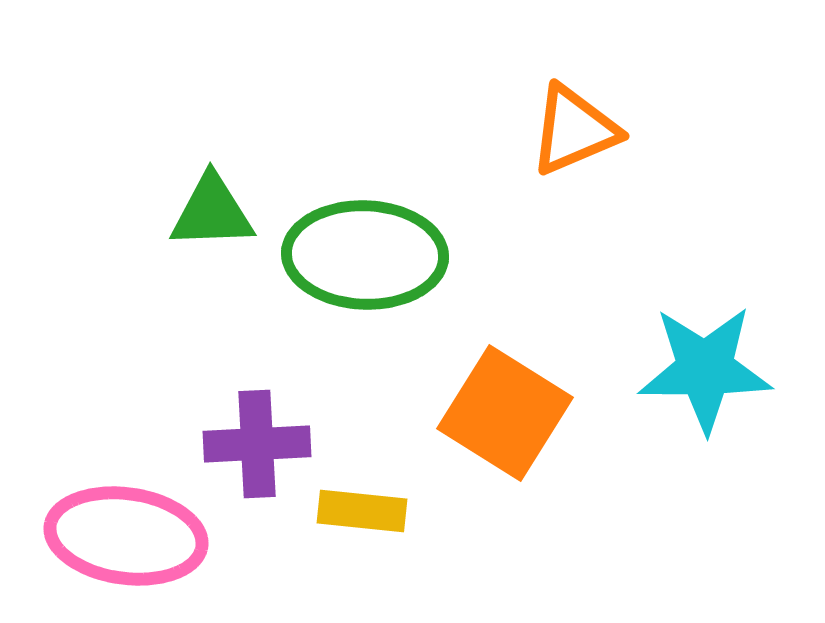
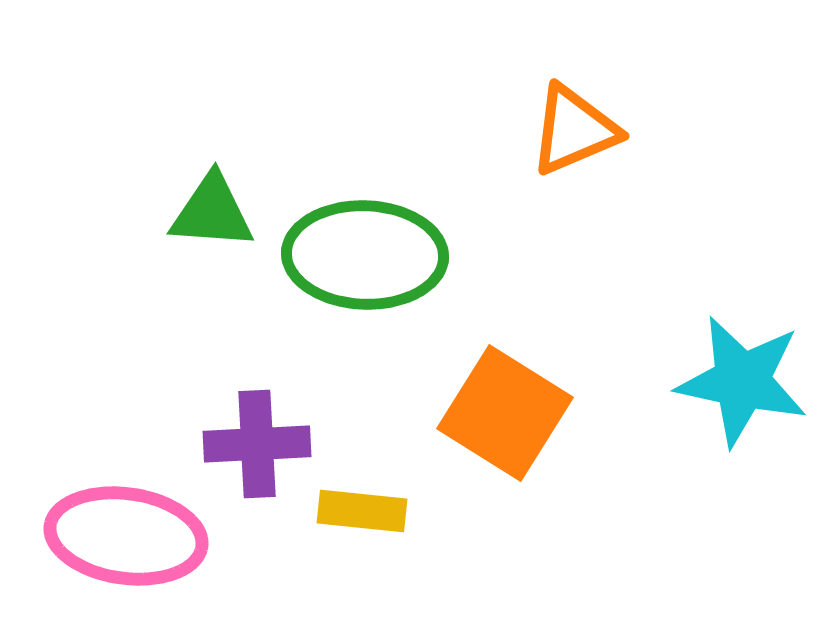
green triangle: rotated 6 degrees clockwise
cyan star: moved 37 px right, 12 px down; rotated 12 degrees clockwise
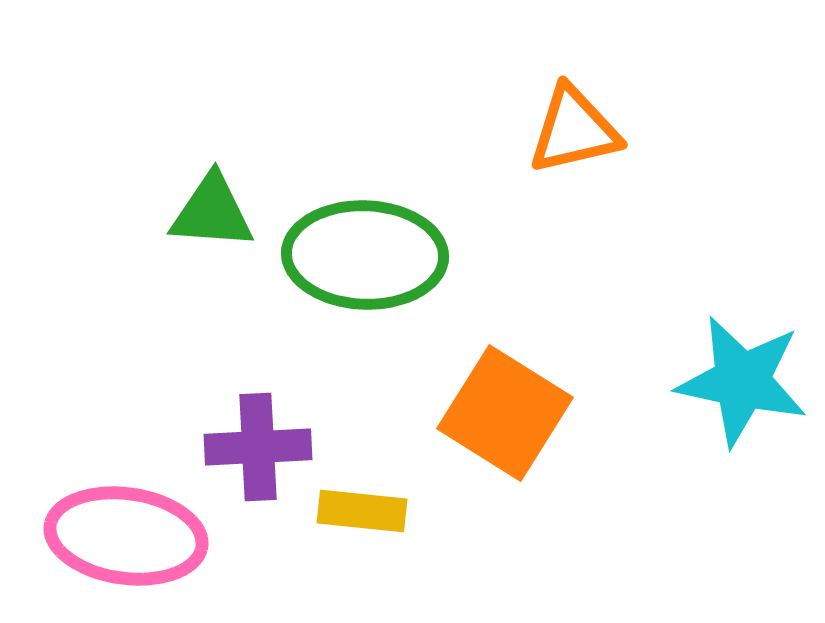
orange triangle: rotated 10 degrees clockwise
purple cross: moved 1 px right, 3 px down
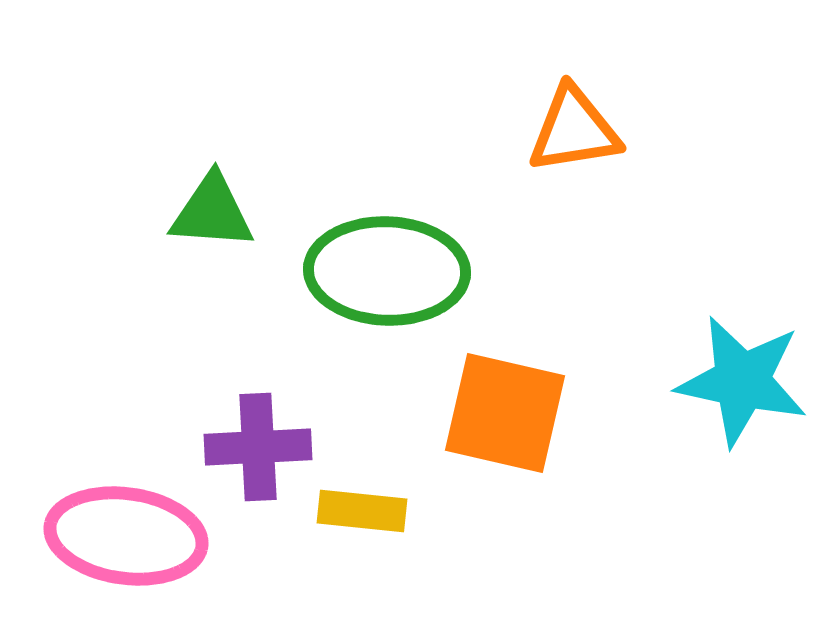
orange triangle: rotated 4 degrees clockwise
green ellipse: moved 22 px right, 16 px down
orange square: rotated 19 degrees counterclockwise
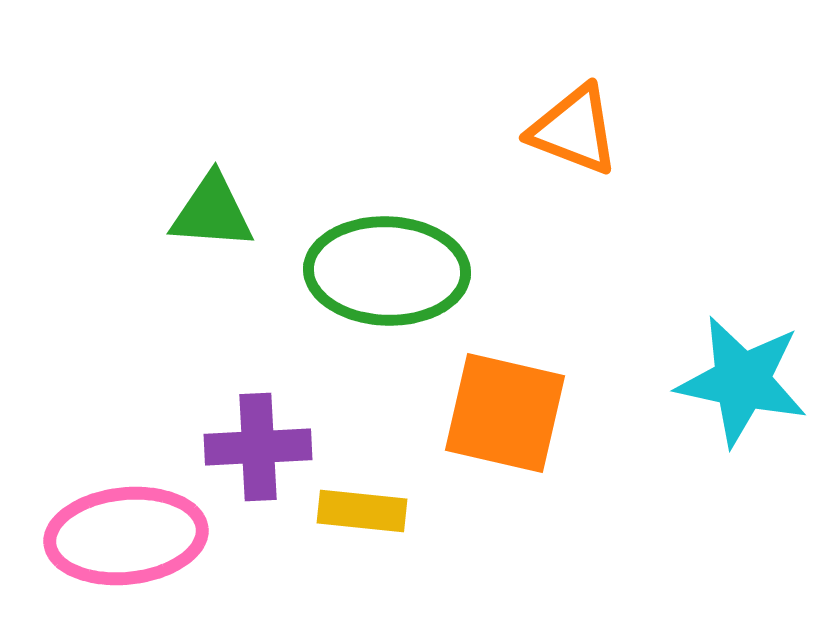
orange triangle: rotated 30 degrees clockwise
pink ellipse: rotated 14 degrees counterclockwise
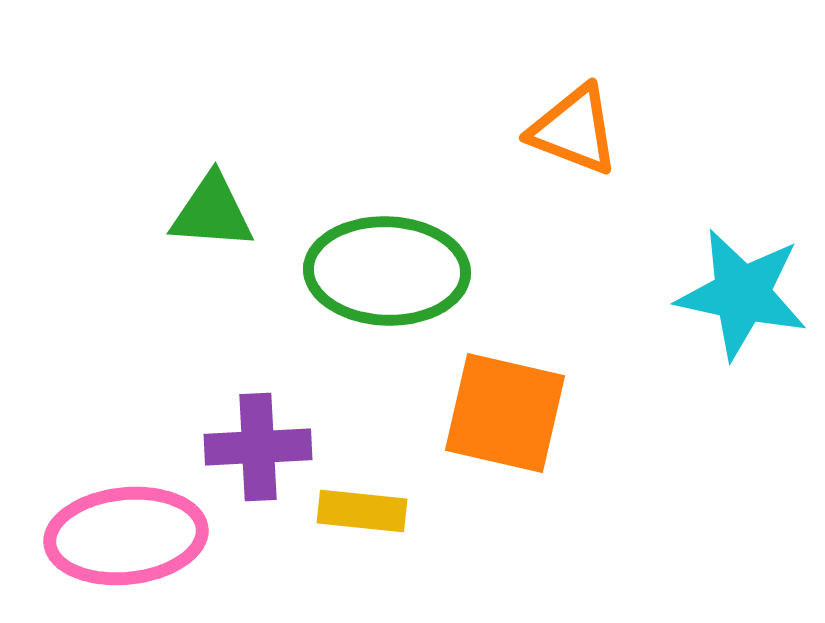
cyan star: moved 87 px up
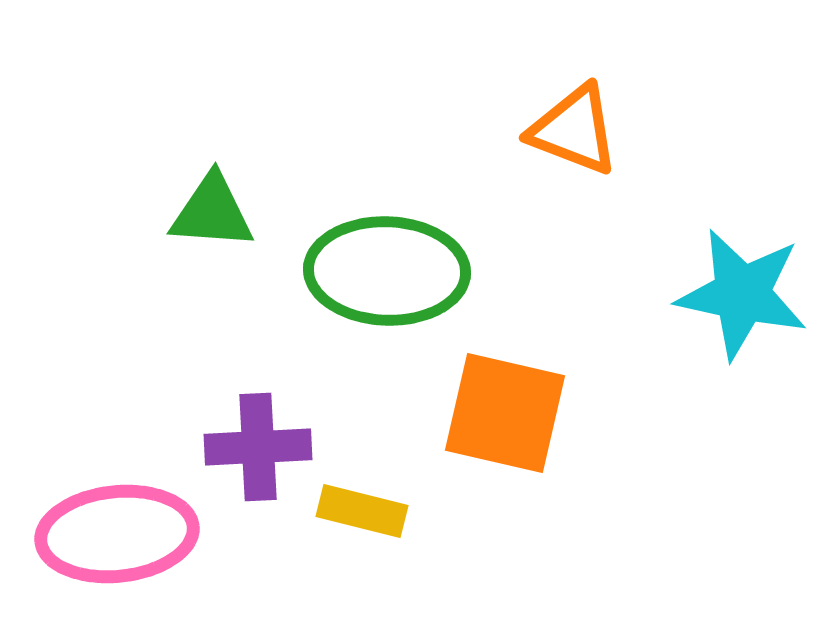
yellow rectangle: rotated 8 degrees clockwise
pink ellipse: moved 9 px left, 2 px up
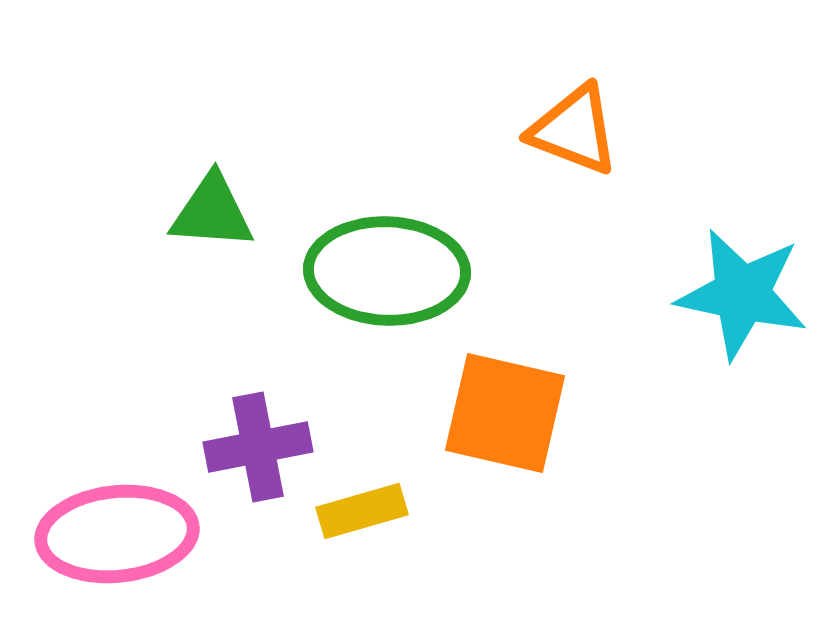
purple cross: rotated 8 degrees counterclockwise
yellow rectangle: rotated 30 degrees counterclockwise
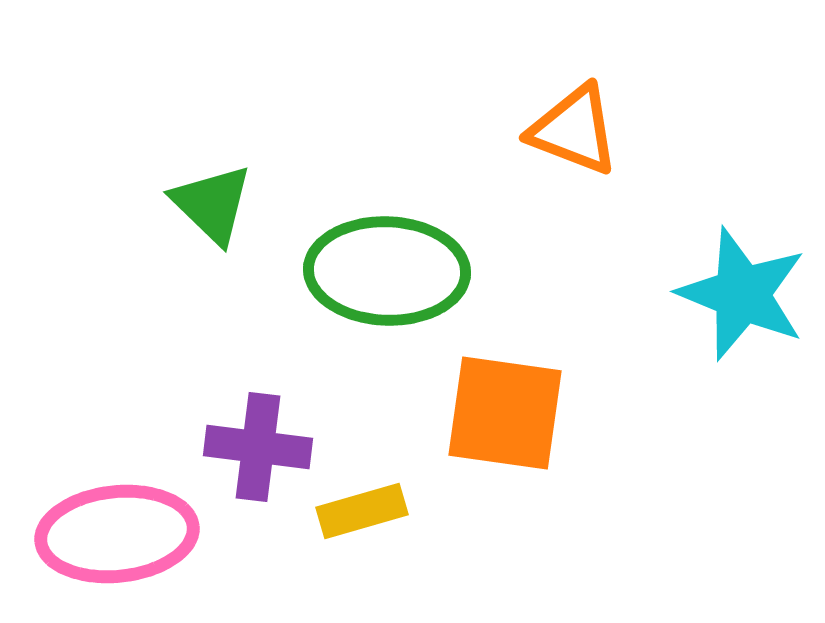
green triangle: moved 8 px up; rotated 40 degrees clockwise
cyan star: rotated 10 degrees clockwise
orange square: rotated 5 degrees counterclockwise
purple cross: rotated 18 degrees clockwise
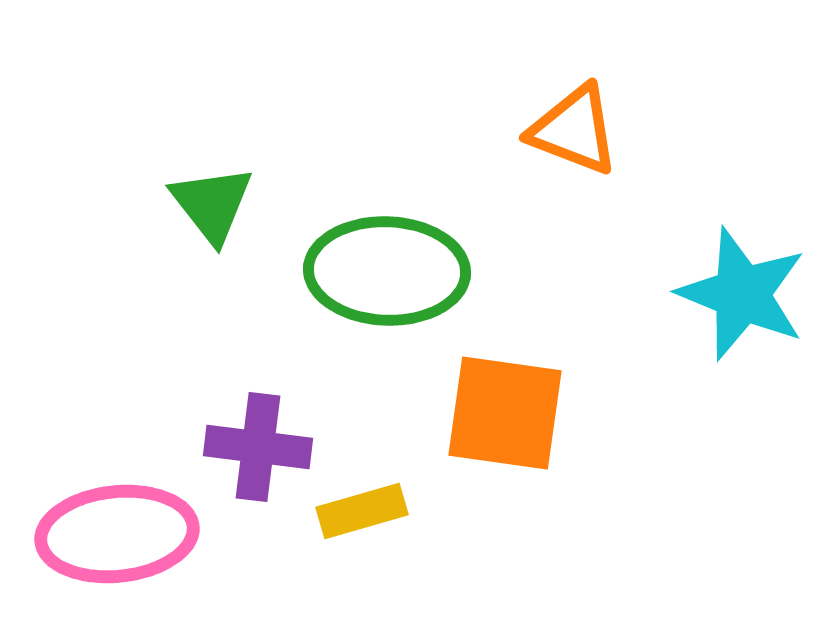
green triangle: rotated 8 degrees clockwise
